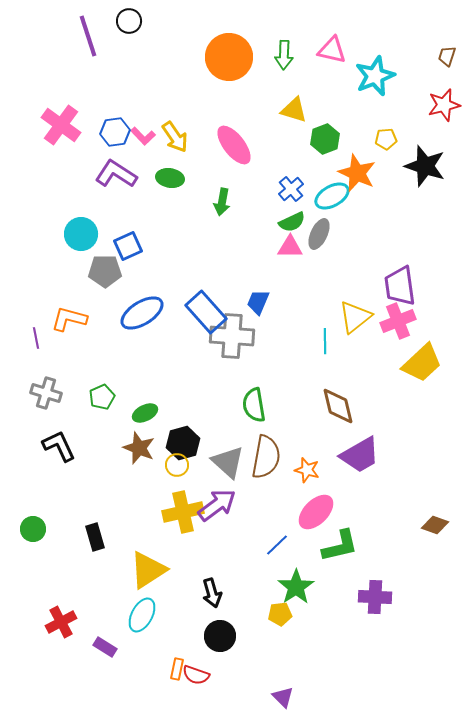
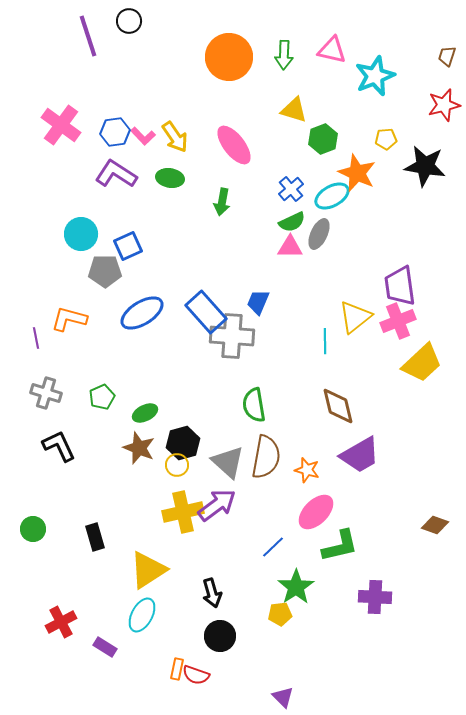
green hexagon at (325, 139): moved 2 px left
black star at (425, 166): rotated 9 degrees counterclockwise
blue line at (277, 545): moved 4 px left, 2 px down
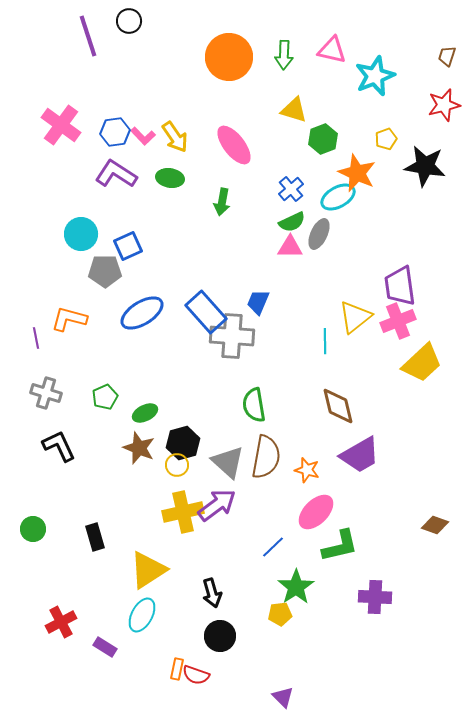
yellow pentagon at (386, 139): rotated 15 degrees counterclockwise
cyan ellipse at (332, 196): moved 6 px right, 1 px down
green pentagon at (102, 397): moved 3 px right
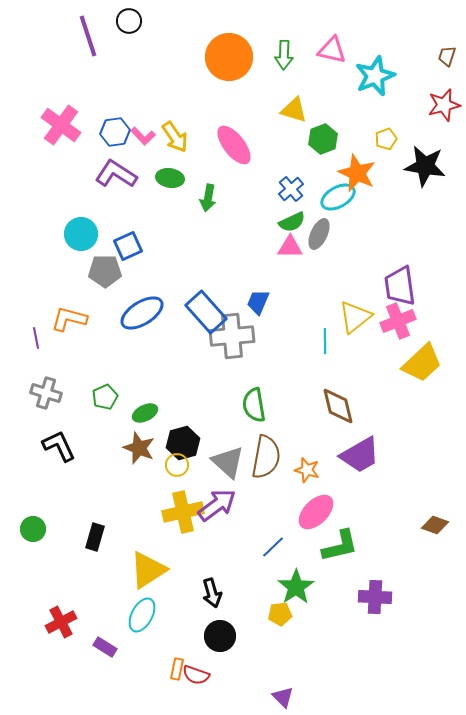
green arrow at (222, 202): moved 14 px left, 4 px up
gray cross at (232, 336): rotated 9 degrees counterclockwise
black rectangle at (95, 537): rotated 32 degrees clockwise
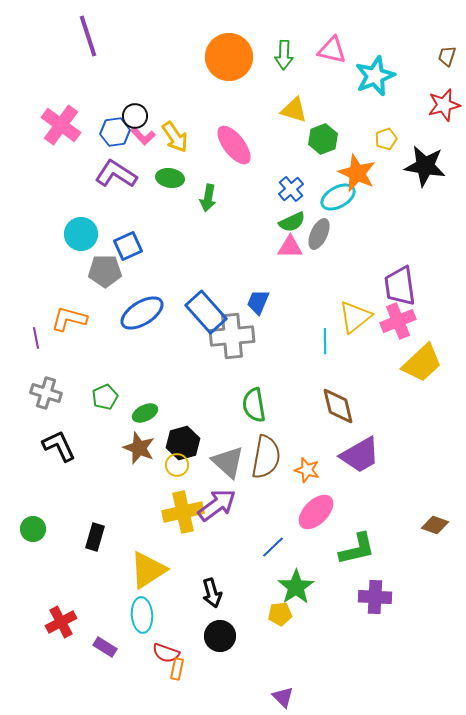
black circle at (129, 21): moved 6 px right, 95 px down
green L-shape at (340, 546): moved 17 px right, 3 px down
cyan ellipse at (142, 615): rotated 32 degrees counterclockwise
red semicircle at (196, 675): moved 30 px left, 22 px up
